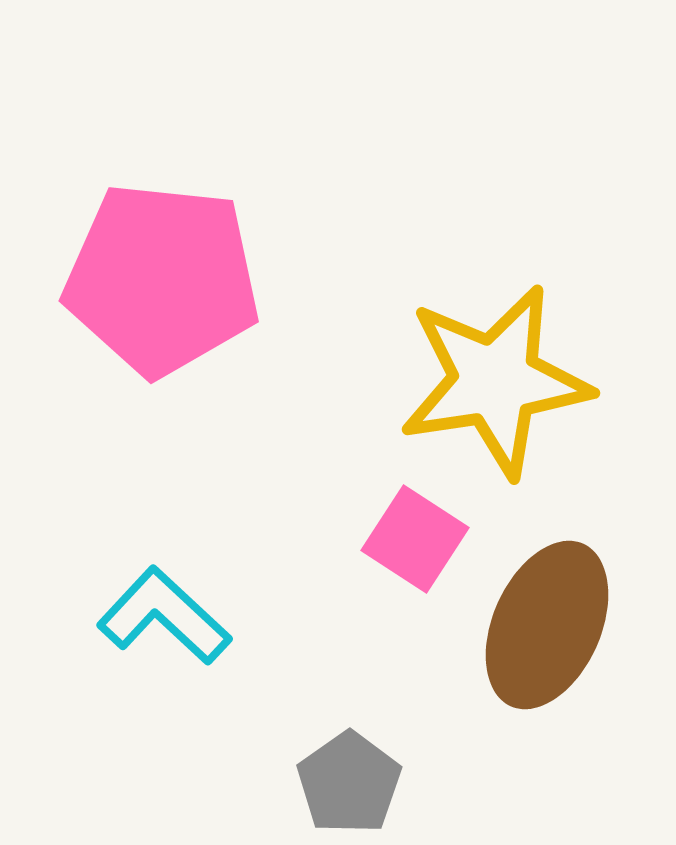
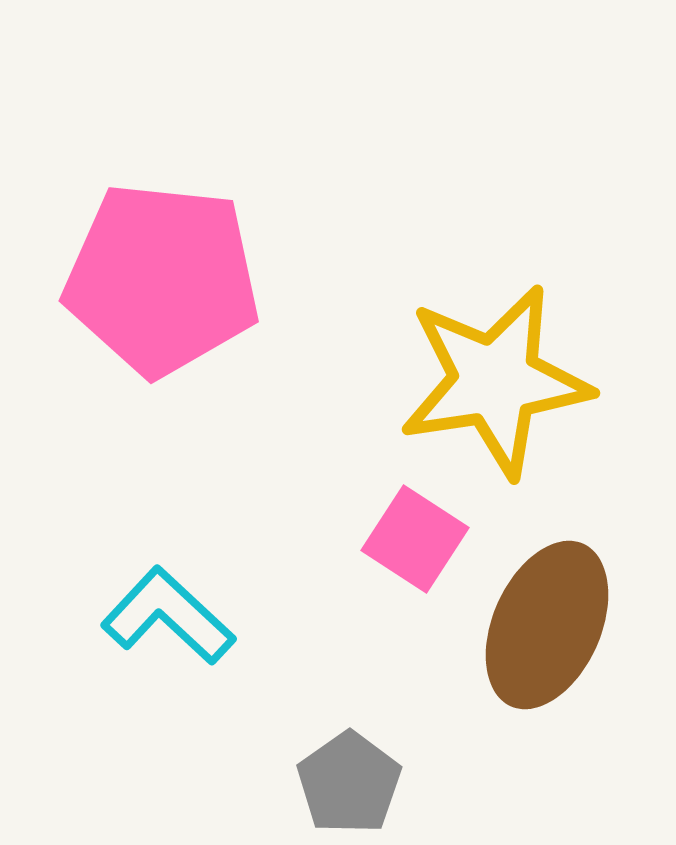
cyan L-shape: moved 4 px right
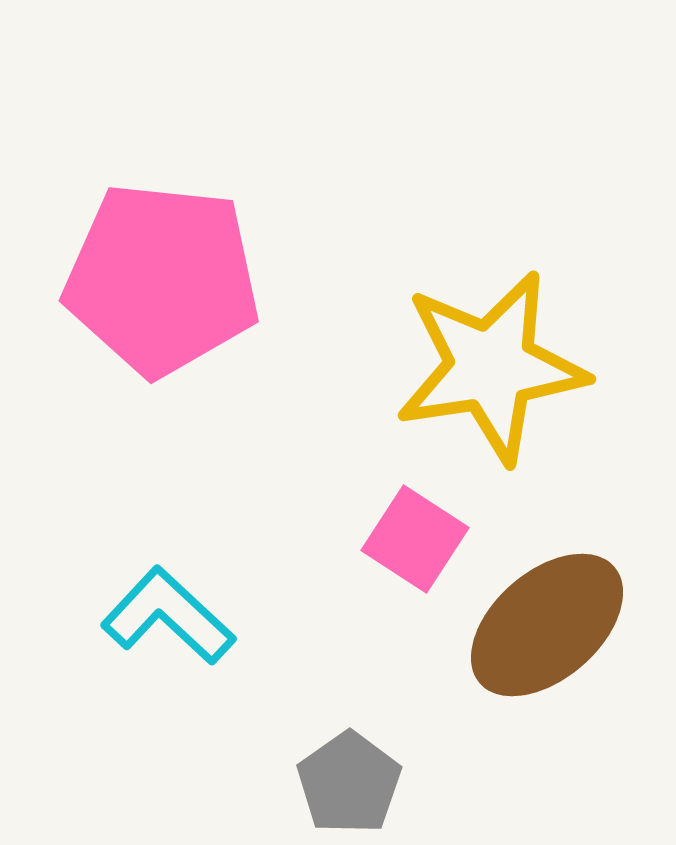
yellow star: moved 4 px left, 14 px up
brown ellipse: rotated 25 degrees clockwise
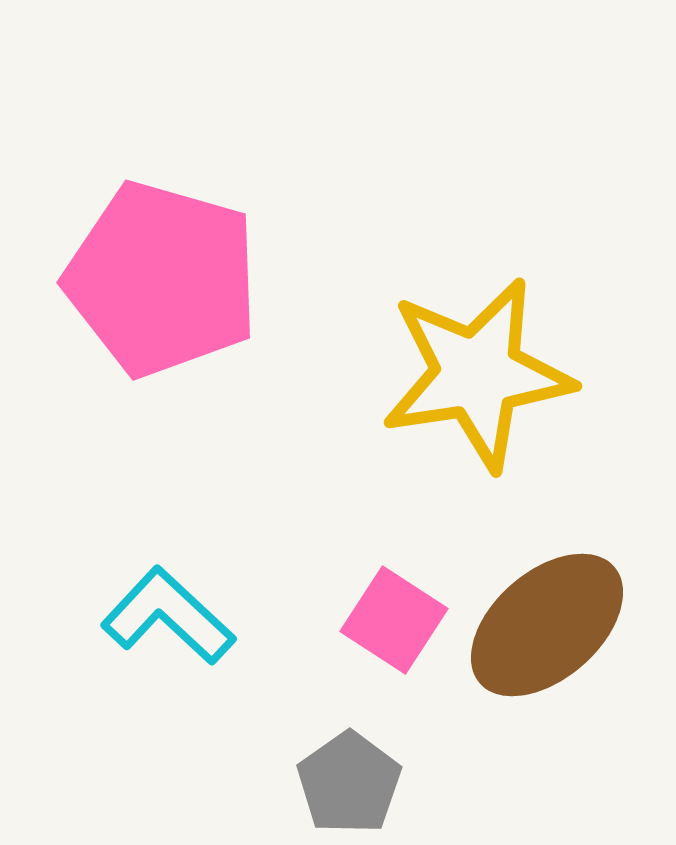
pink pentagon: rotated 10 degrees clockwise
yellow star: moved 14 px left, 7 px down
pink square: moved 21 px left, 81 px down
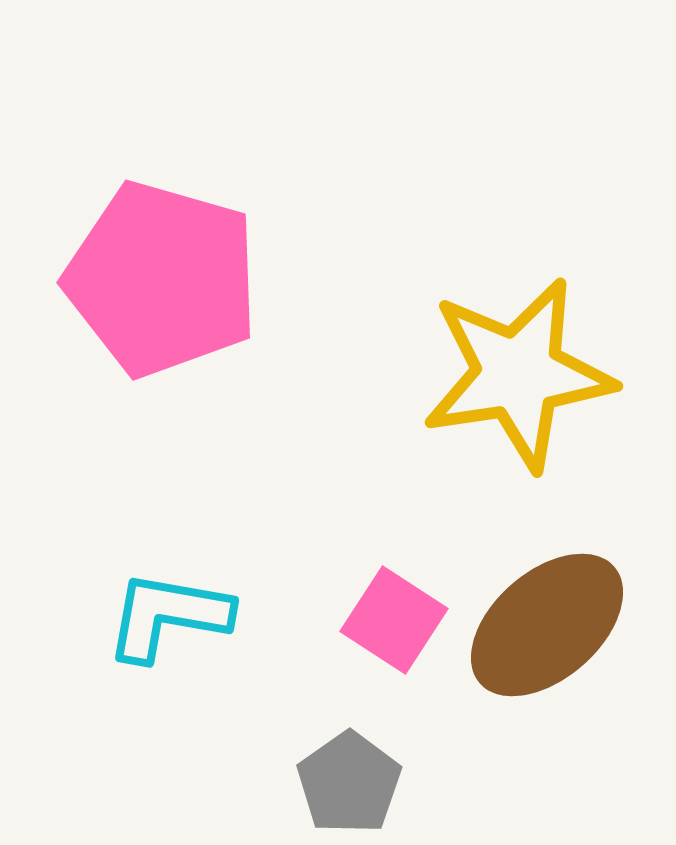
yellow star: moved 41 px right
cyan L-shape: rotated 33 degrees counterclockwise
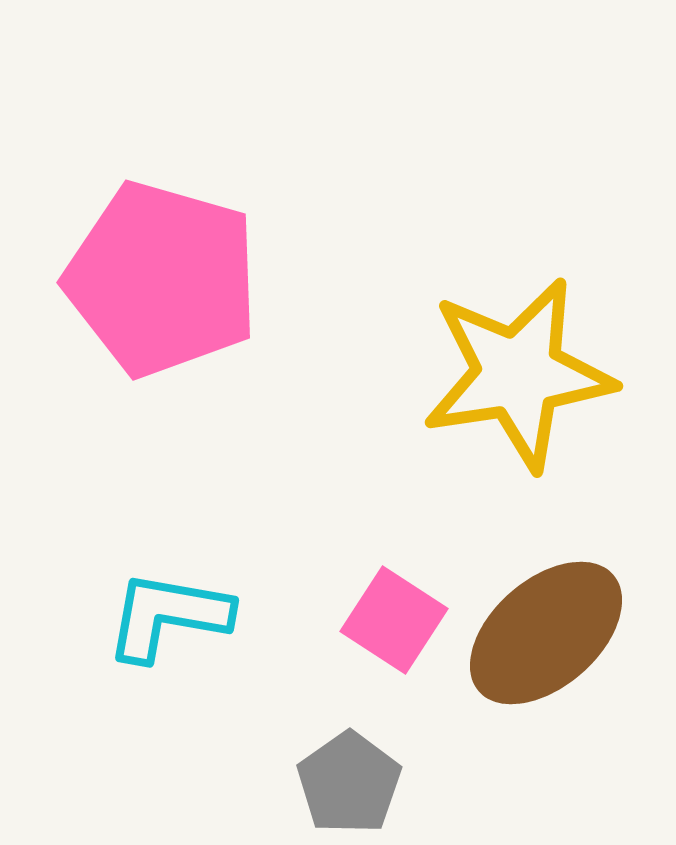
brown ellipse: moved 1 px left, 8 px down
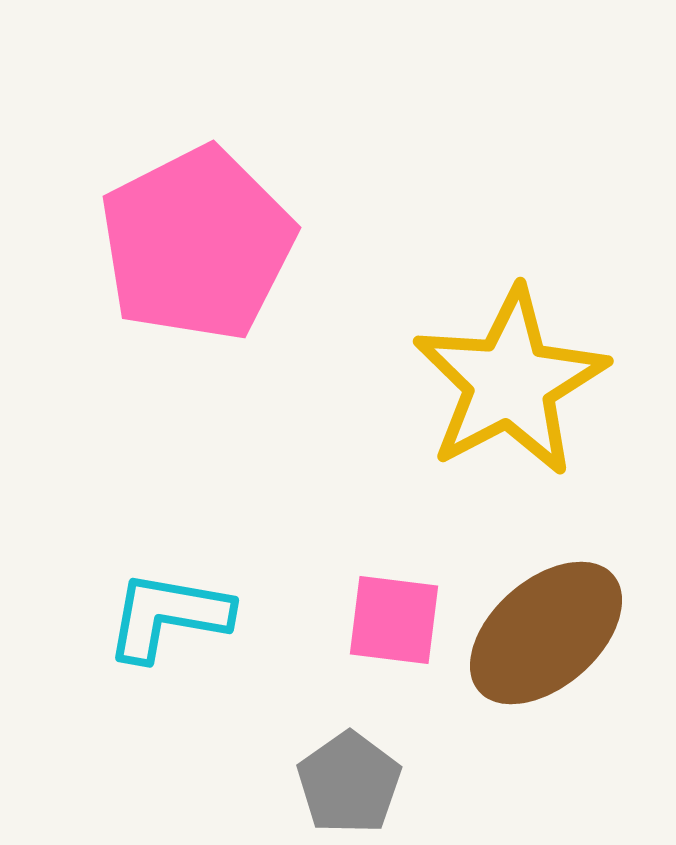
pink pentagon: moved 35 px right, 35 px up; rotated 29 degrees clockwise
yellow star: moved 8 px left, 8 px down; rotated 19 degrees counterclockwise
pink square: rotated 26 degrees counterclockwise
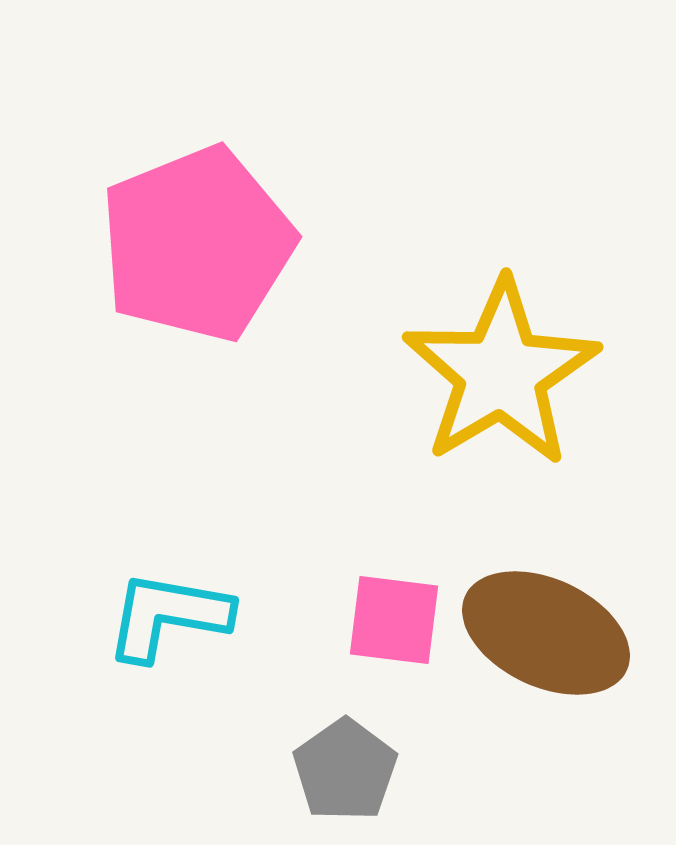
pink pentagon: rotated 5 degrees clockwise
yellow star: moved 9 px left, 9 px up; rotated 3 degrees counterclockwise
brown ellipse: rotated 66 degrees clockwise
gray pentagon: moved 4 px left, 13 px up
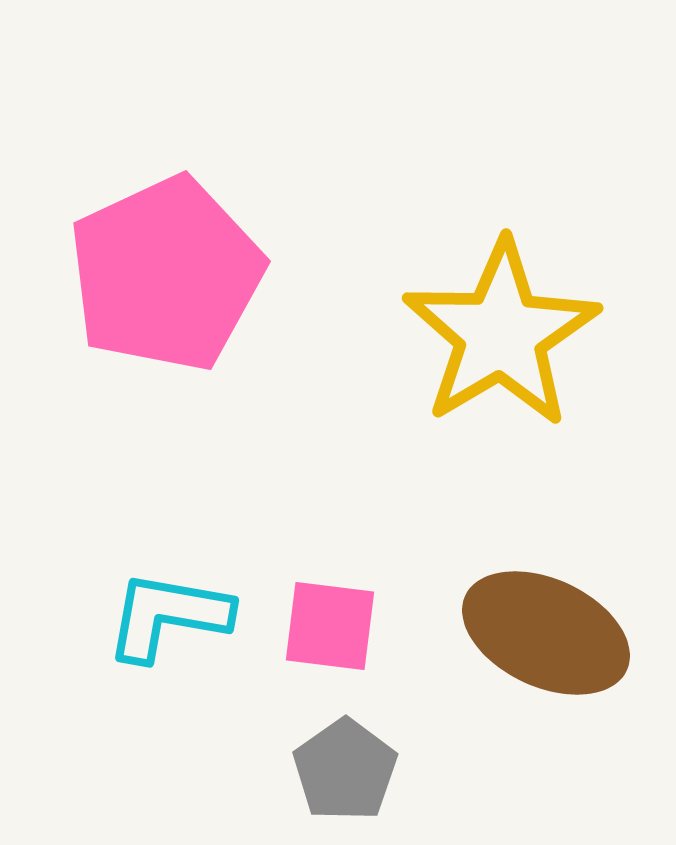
pink pentagon: moved 31 px left, 30 px down; rotated 3 degrees counterclockwise
yellow star: moved 39 px up
pink square: moved 64 px left, 6 px down
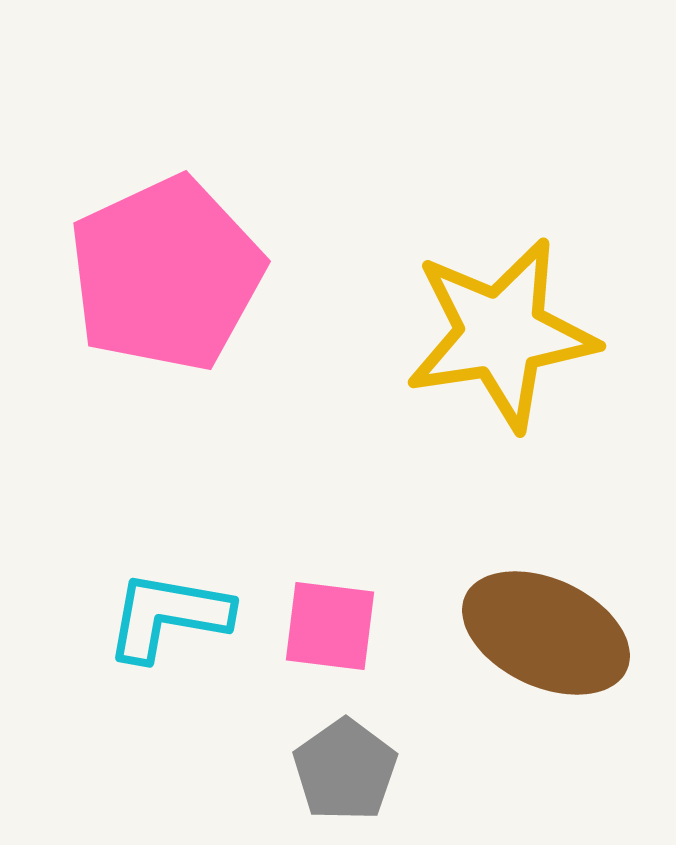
yellow star: rotated 22 degrees clockwise
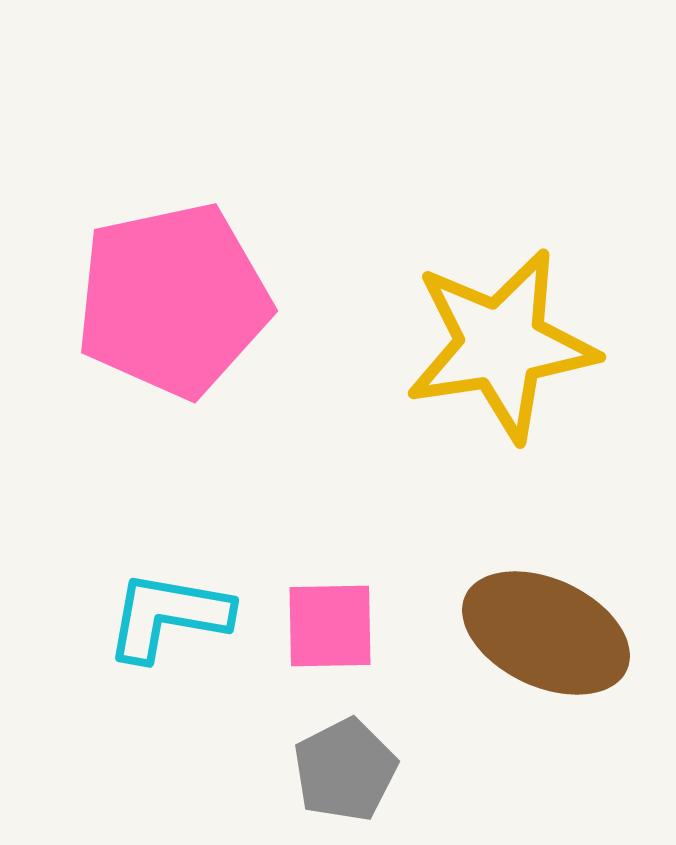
pink pentagon: moved 7 px right, 26 px down; rotated 13 degrees clockwise
yellow star: moved 11 px down
pink square: rotated 8 degrees counterclockwise
gray pentagon: rotated 8 degrees clockwise
